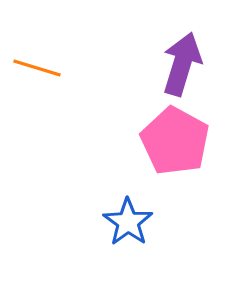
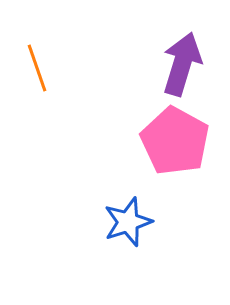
orange line: rotated 54 degrees clockwise
blue star: rotated 18 degrees clockwise
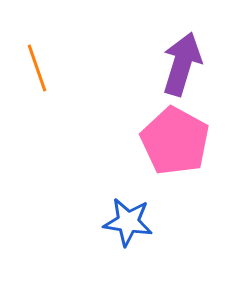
blue star: rotated 27 degrees clockwise
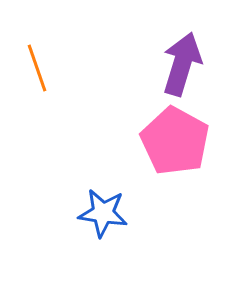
blue star: moved 25 px left, 9 px up
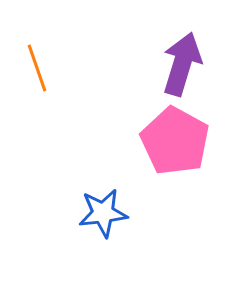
blue star: rotated 15 degrees counterclockwise
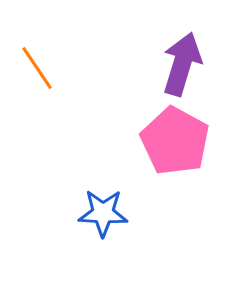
orange line: rotated 15 degrees counterclockwise
blue star: rotated 9 degrees clockwise
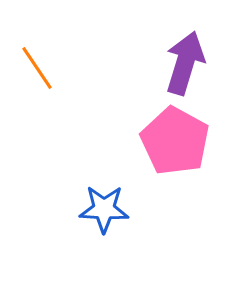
purple arrow: moved 3 px right, 1 px up
blue star: moved 1 px right, 4 px up
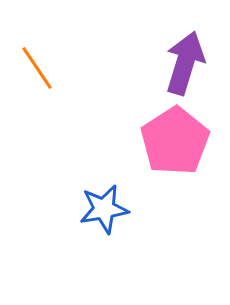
pink pentagon: rotated 10 degrees clockwise
blue star: rotated 12 degrees counterclockwise
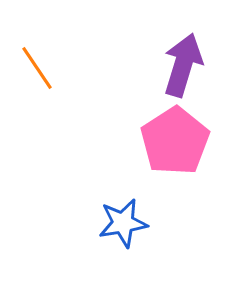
purple arrow: moved 2 px left, 2 px down
blue star: moved 19 px right, 14 px down
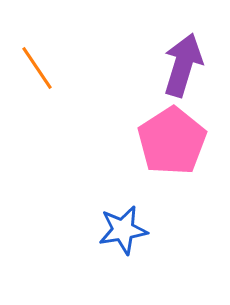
pink pentagon: moved 3 px left
blue star: moved 7 px down
